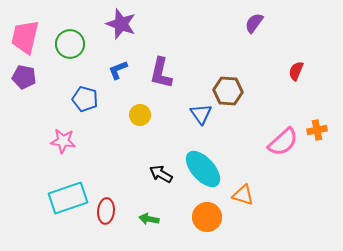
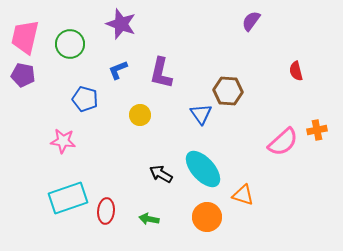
purple semicircle: moved 3 px left, 2 px up
red semicircle: rotated 36 degrees counterclockwise
purple pentagon: moved 1 px left, 2 px up
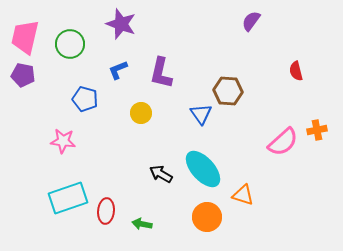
yellow circle: moved 1 px right, 2 px up
green arrow: moved 7 px left, 5 px down
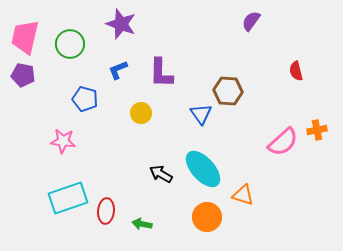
purple L-shape: rotated 12 degrees counterclockwise
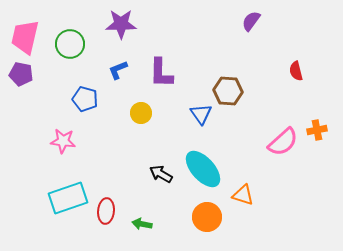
purple star: rotated 20 degrees counterclockwise
purple pentagon: moved 2 px left, 1 px up
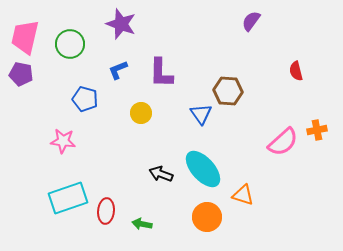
purple star: rotated 20 degrees clockwise
black arrow: rotated 10 degrees counterclockwise
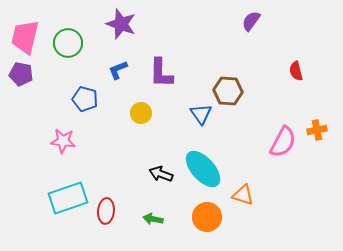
green circle: moved 2 px left, 1 px up
pink semicircle: rotated 20 degrees counterclockwise
green arrow: moved 11 px right, 5 px up
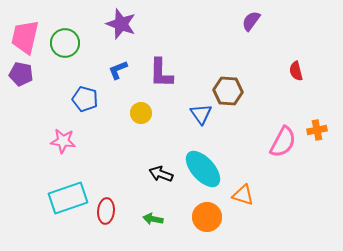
green circle: moved 3 px left
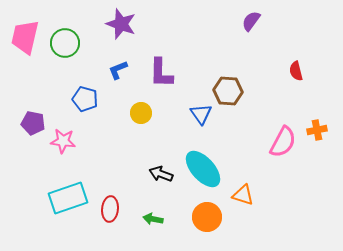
purple pentagon: moved 12 px right, 49 px down
red ellipse: moved 4 px right, 2 px up
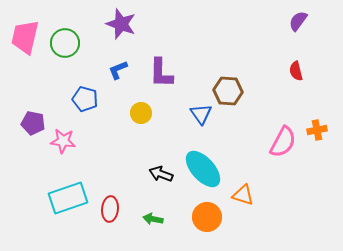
purple semicircle: moved 47 px right
